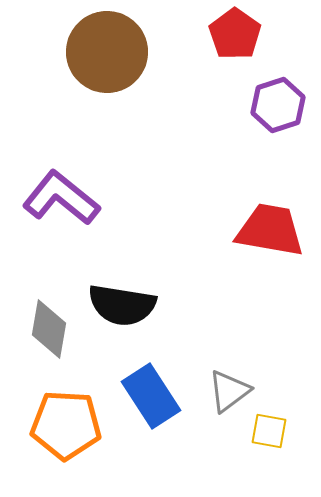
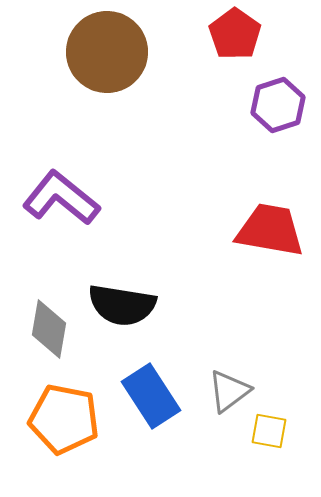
orange pentagon: moved 2 px left, 6 px up; rotated 8 degrees clockwise
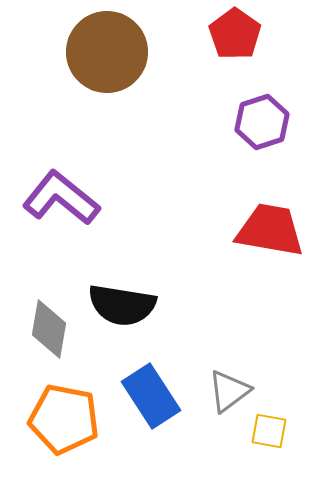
purple hexagon: moved 16 px left, 17 px down
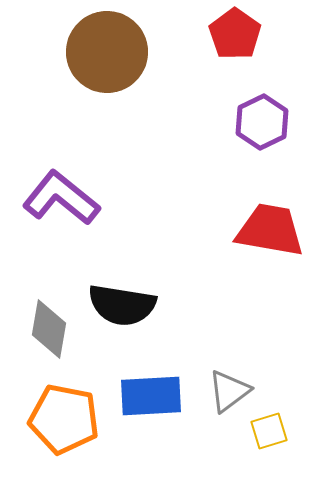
purple hexagon: rotated 8 degrees counterclockwise
blue rectangle: rotated 60 degrees counterclockwise
yellow square: rotated 27 degrees counterclockwise
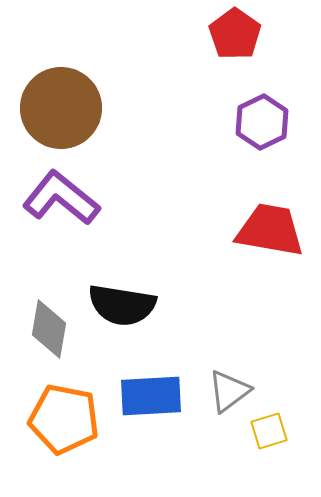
brown circle: moved 46 px left, 56 px down
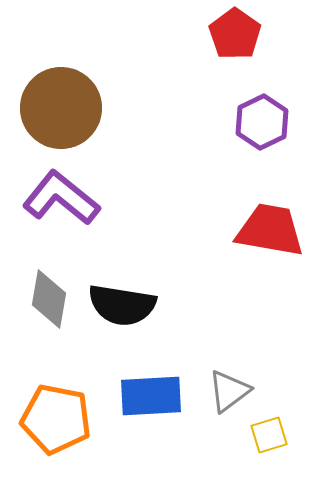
gray diamond: moved 30 px up
orange pentagon: moved 8 px left
yellow square: moved 4 px down
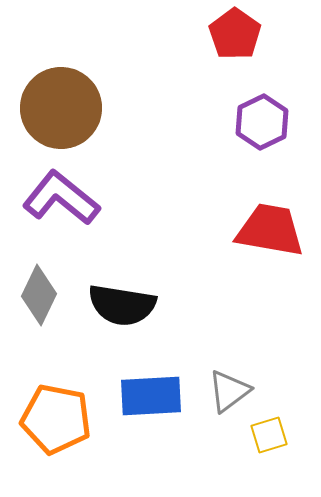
gray diamond: moved 10 px left, 4 px up; rotated 16 degrees clockwise
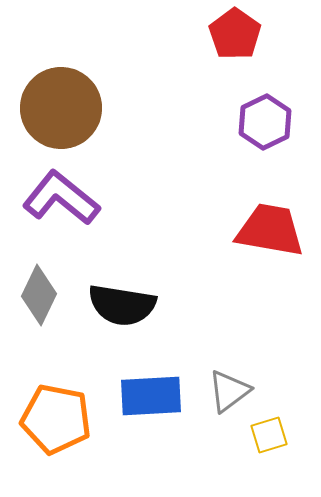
purple hexagon: moved 3 px right
